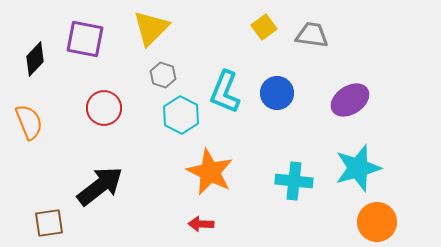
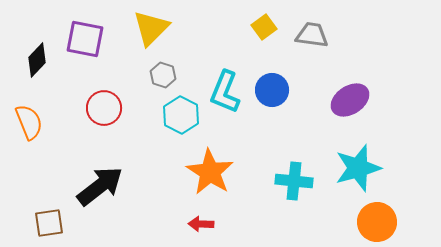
black diamond: moved 2 px right, 1 px down
blue circle: moved 5 px left, 3 px up
orange star: rotated 6 degrees clockwise
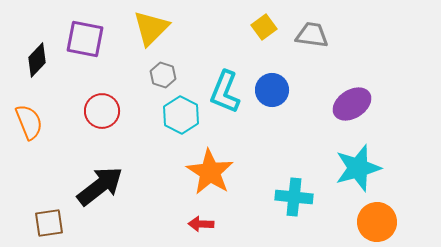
purple ellipse: moved 2 px right, 4 px down
red circle: moved 2 px left, 3 px down
cyan cross: moved 16 px down
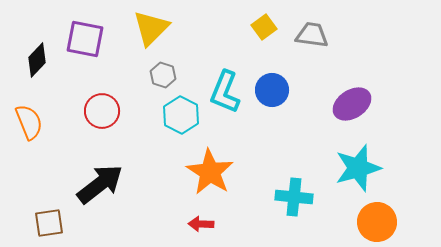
black arrow: moved 2 px up
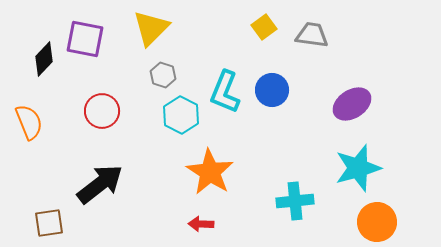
black diamond: moved 7 px right, 1 px up
cyan cross: moved 1 px right, 4 px down; rotated 12 degrees counterclockwise
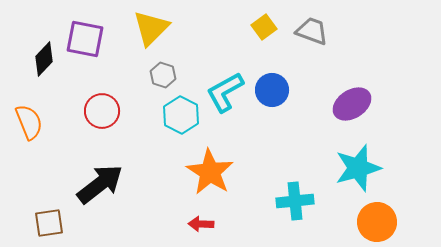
gray trapezoid: moved 4 px up; rotated 12 degrees clockwise
cyan L-shape: rotated 39 degrees clockwise
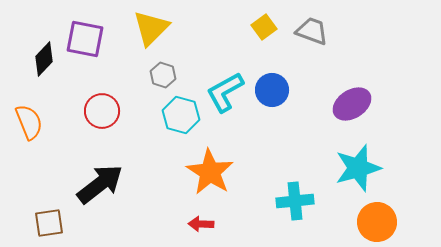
cyan hexagon: rotated 12 degrees counterclockwise
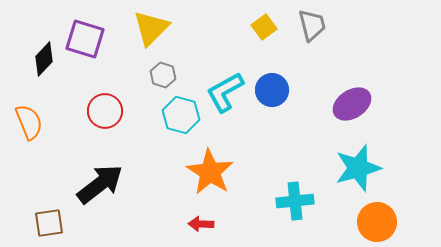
gray trapezoid: moved 6 px up; rotated 56 degrees clockwise
purple square: rotated 6 degrees clockwise
red circle: moved 3 px right
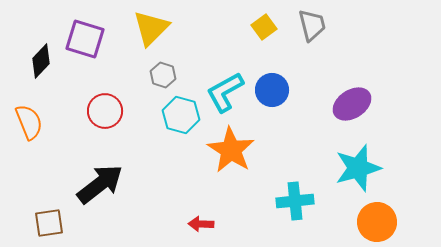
black diamond: moved 3 px left, 2 px down
orange star: moved 21 px right, 22 px up
